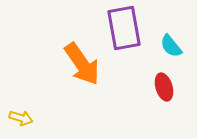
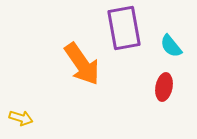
red ellipse: rotated 28 degrees clockwise
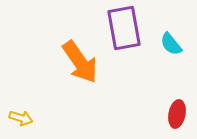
cyan semicircle: moved 2 px up
orange arrow: moved 2 px left, 2 px up
red ellipse: moved 13 px right, 27 px down
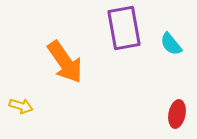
orange arrow: moved 15 px left
yellow arrow: moved 12 px up
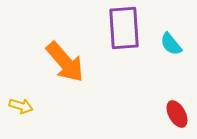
purple rectangle: rotated 6 degrees clockwise
orange arrow: rotated 6 degrees counterclockwise
red ellipse: rotated 40 degrees counterclockwise
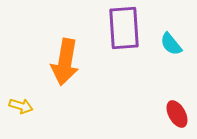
orange arrow: rotated 51 degrees clockwise
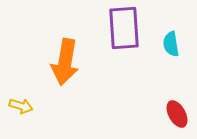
cyan semicircle: rotated 30 degrees clockwise
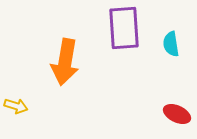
yellow arrow: moved 5 px left
red ellipse: rotated 36 degrees counterclockwise
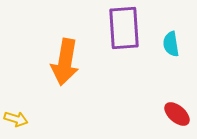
yellow arrow: moved 13 px down
red ellipse: rotated 16 degrees clockwise
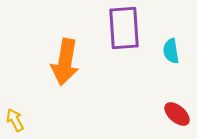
cyan semicircle: moved 7 px down
yellow arrow: moved 1 px left, 1 px down; rotated 135 degrees counterclockwise
